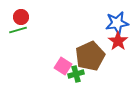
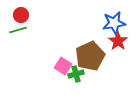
red circle: moved 2 px up
blue star: moved 3 px left
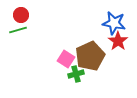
blue star: rotated 20 degrees clockwise
pink square: moved 3 px right, 7 px up
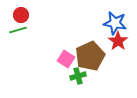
blue star: moved 1 px right
green cross: moved 2 px right, 2 px down
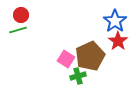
blue star: moved 2 px up; rotated 25 degrees clockwise
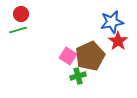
red circle: moved 1 px up
blue star: moved 3 px left, 1 px down; rotated 25 degrees clockwise
pink square: moved 2 px right, 3 px up
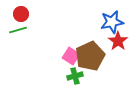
pink square: moved 3 px right
green cross: moved 3 px left
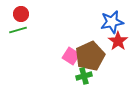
green cross: moved 9 px right
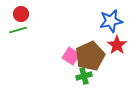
blue star: moved 1 px left, 1 px up
red star: moved 1 px left, 4 px down
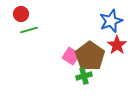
blue star: rotated 10 degrees counterclockwise
green line: moved 11 px right
brown pentagon: rotated 12 degrees counterclockwise
